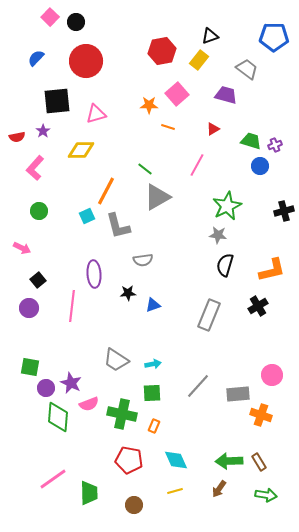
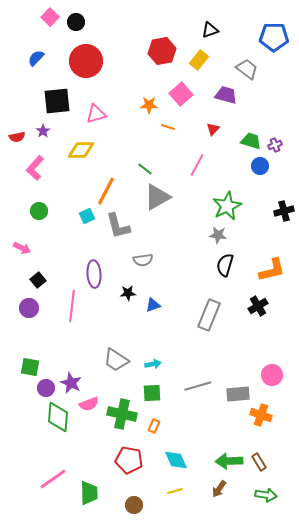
black triangle at (210, 36): moved 6 px up
pink square at (177, 94): moved 4 px right
red triangle at (213, 129): rotated 16 degrees counterclockwise
gray line at (198, 386): rotated 32 degrees clockwise
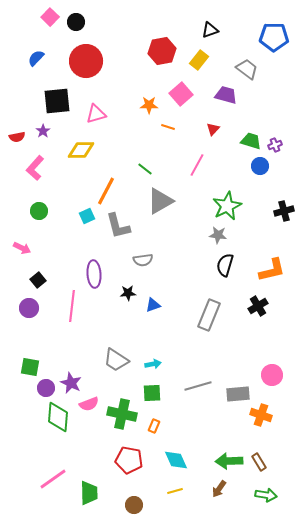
gray triangle at (157, 197): moved 3 px right, 4 px down
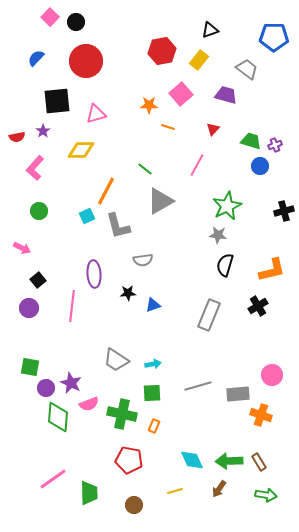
cyan diamond at (176, 460): moved 16 px right
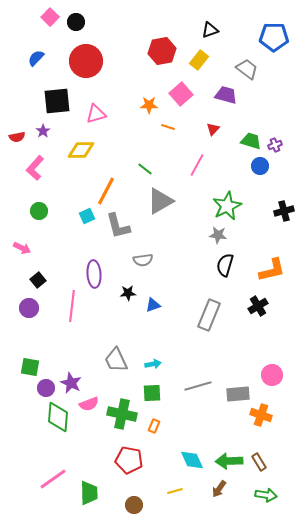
gray trapezoid at (116, 360): rotated 32 degrees clockwise
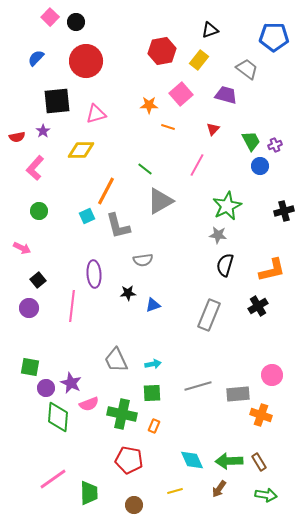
green trapezoid at (251, 141): rotated 45 degrees clockwise
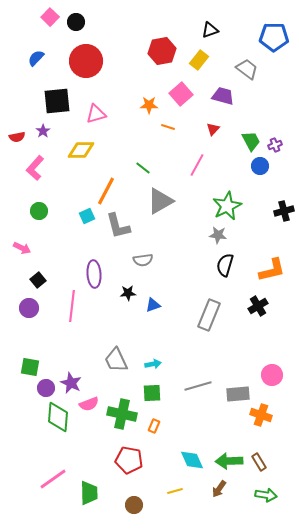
purple trapezoid at (226, 95): moved 3 px left, 1 px down
green line at (145, 169): moved 2 px left, 1 px up
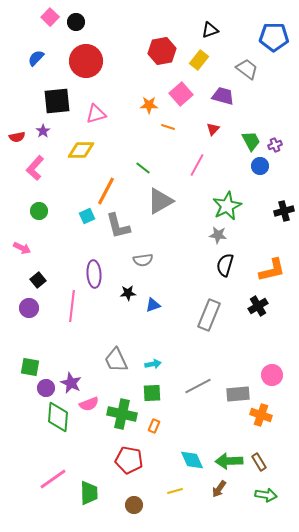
gray line at (198, 386): rotated 12 degrees counterclockwise
